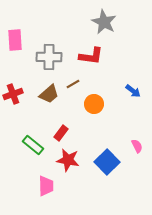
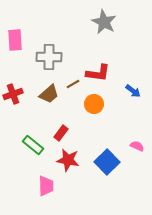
red L-shape: moved 7 px right, 17 px down
pink semicircle: rotated 40 degrees counterclockwise
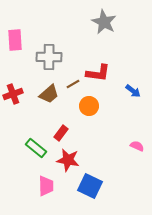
orange circle: moved 5 px left, 2 px down
green rectangle: moved 3 px right, 3 px down
blue square: moved 17 px left, 24 px down; rotated 20 degrees counterclockwise
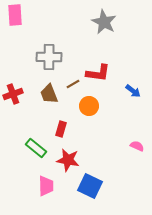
pink rectangle: moved 25 px up
brown trapezoid: rotated 110 degrees clockwise
red rectangle: moved 4 px up; rotated 21 degrees counterclockwise
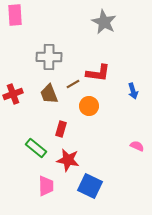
blue arrow: rotated 35 degrees clockwise
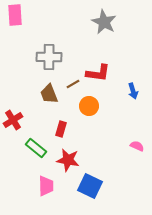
red cross: moved 26 px down; rotated 12 degrees counterclockwise
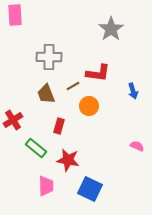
gray star: moved 7 px right, 7 px down; rotated 10 degrees clockwise
brown line: moved 2 px down
brown trapezoid: moved 3 px left
red rectangle: moved 2 px left, 3 px up
blue square: moved 3 px down
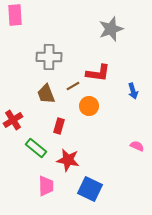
gray star: rotated 15 degrees clockwise
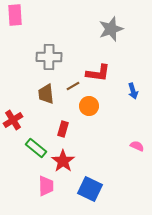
brown trapezoid: rotated 15 degrees clockwise
red rectangle: moved 4 px right, 3 px down
red star: moved 5 px left, 1 px down; rotated 25 degrees clockwise
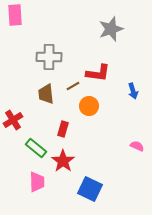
pink trapezoid: moved 9 px left, 4 px up
